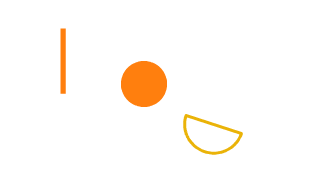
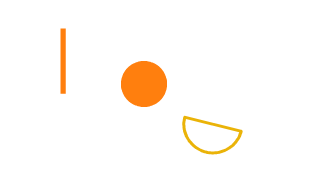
yellow semicircle: rotated 4 degrees counterclockwise
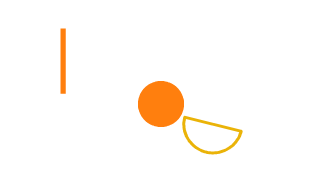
orange circle: moved 17 px right, 20 px down
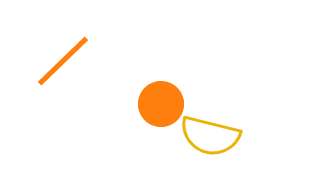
orange line: rotated 46 degrees clockwise
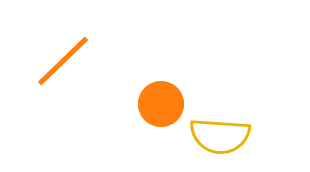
yellow semicircle: moved 10 px right; rotated 10 degrees counterclockwise
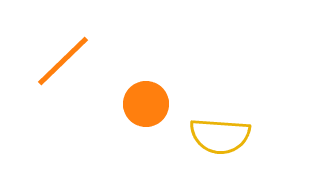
orange circle: moved 15 px left
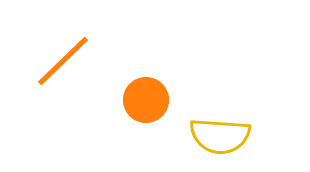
orange circle: moved 4 px up
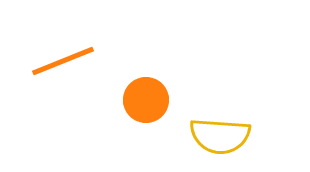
orange line: rotated 22 degrees clockwise
